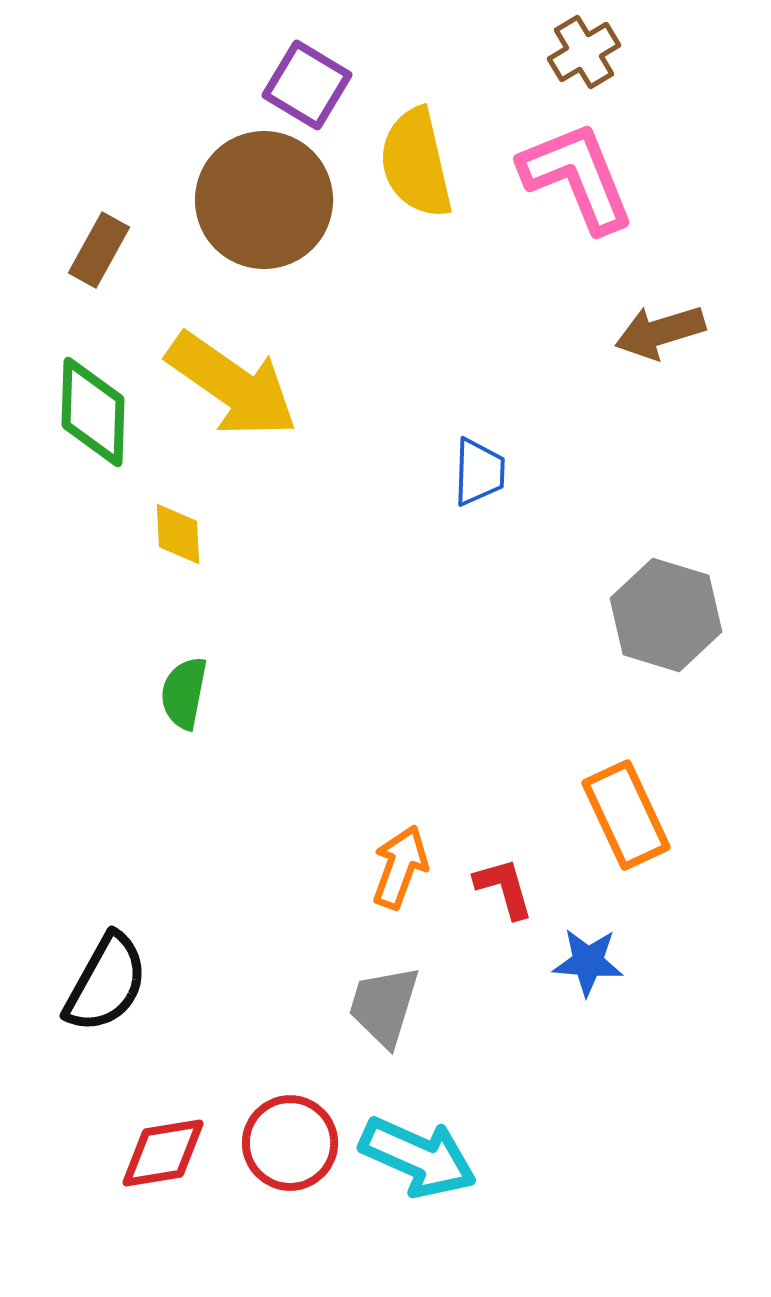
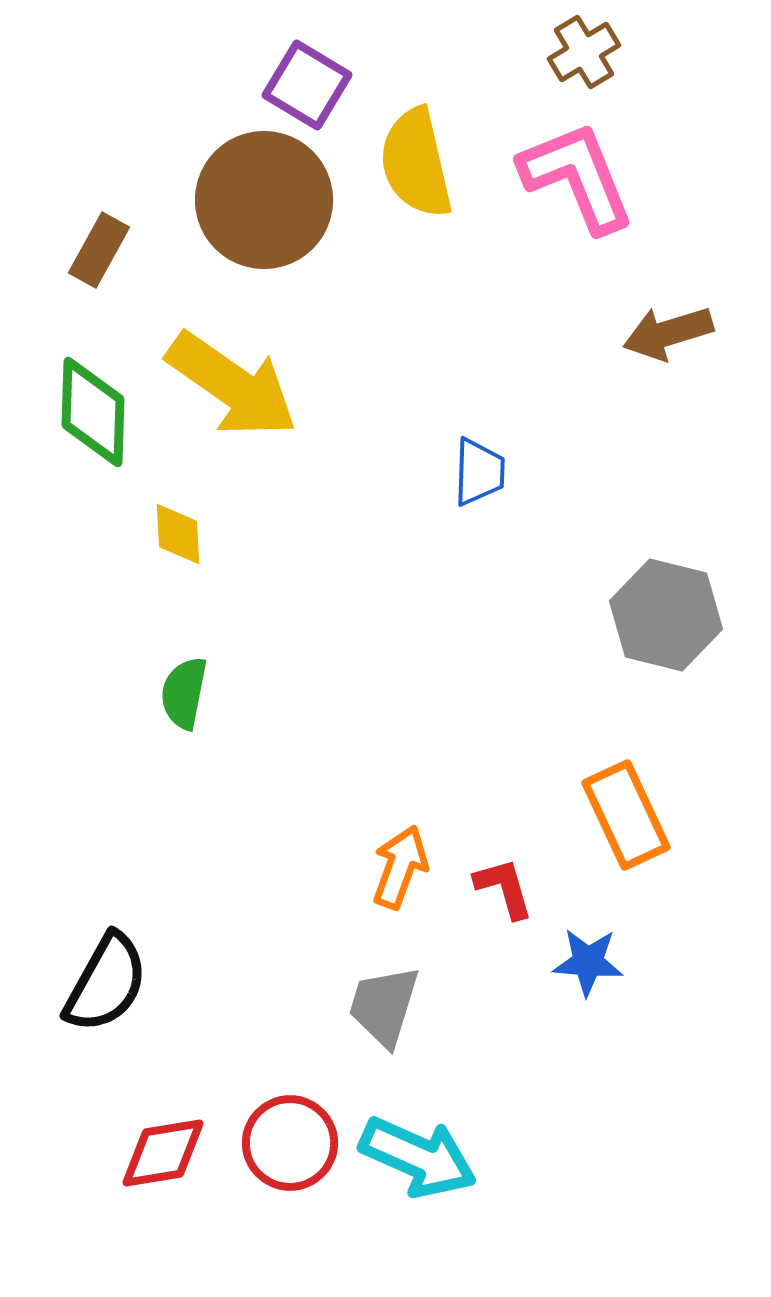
brown arrow: moved 8 px right, 1 px down
gray hexagon: rotated 3 degrees counterclockwise
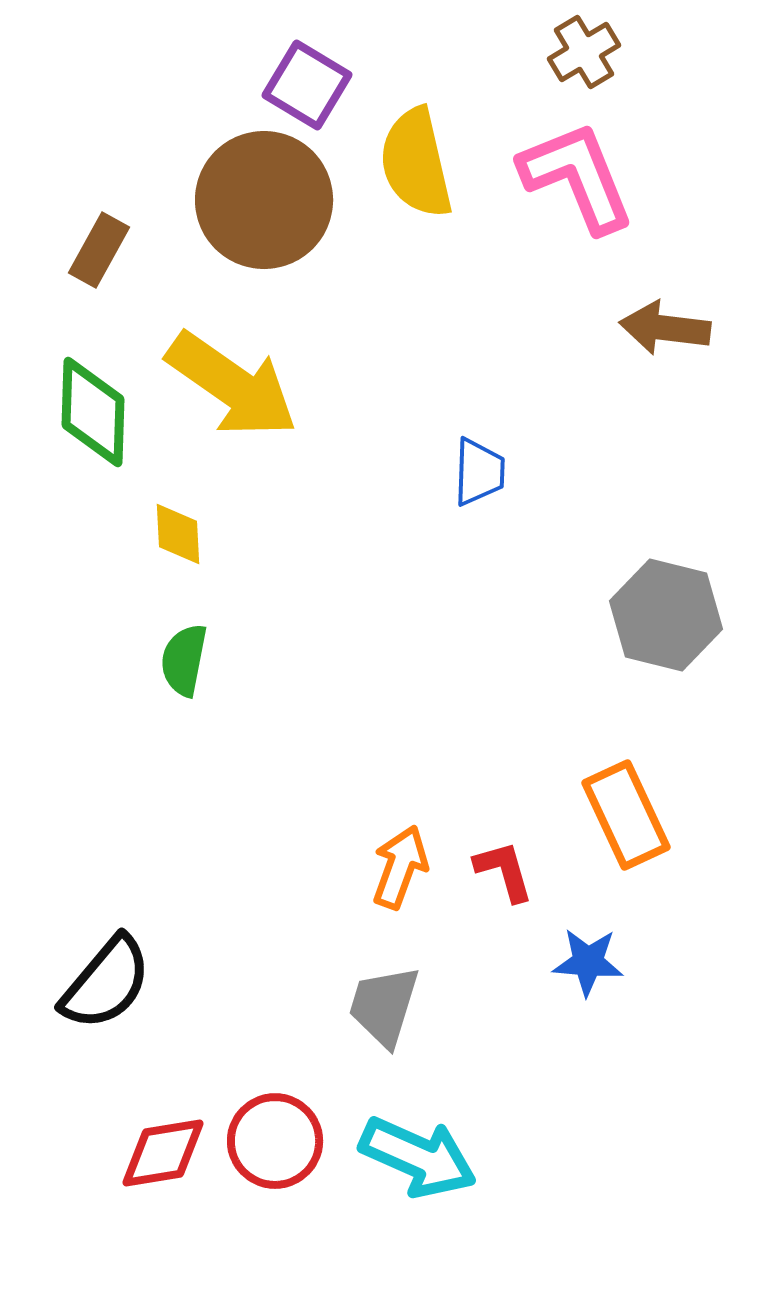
brown arrow: moved 3 px left, 5 px up; rotated 24 degrees clockwise
green semicircle: moved 33 px up
red L-shape: moved 17 px up
black semicircle: rotated 11 degrees clockwise
red circle: moved 15 px left, 2 px up
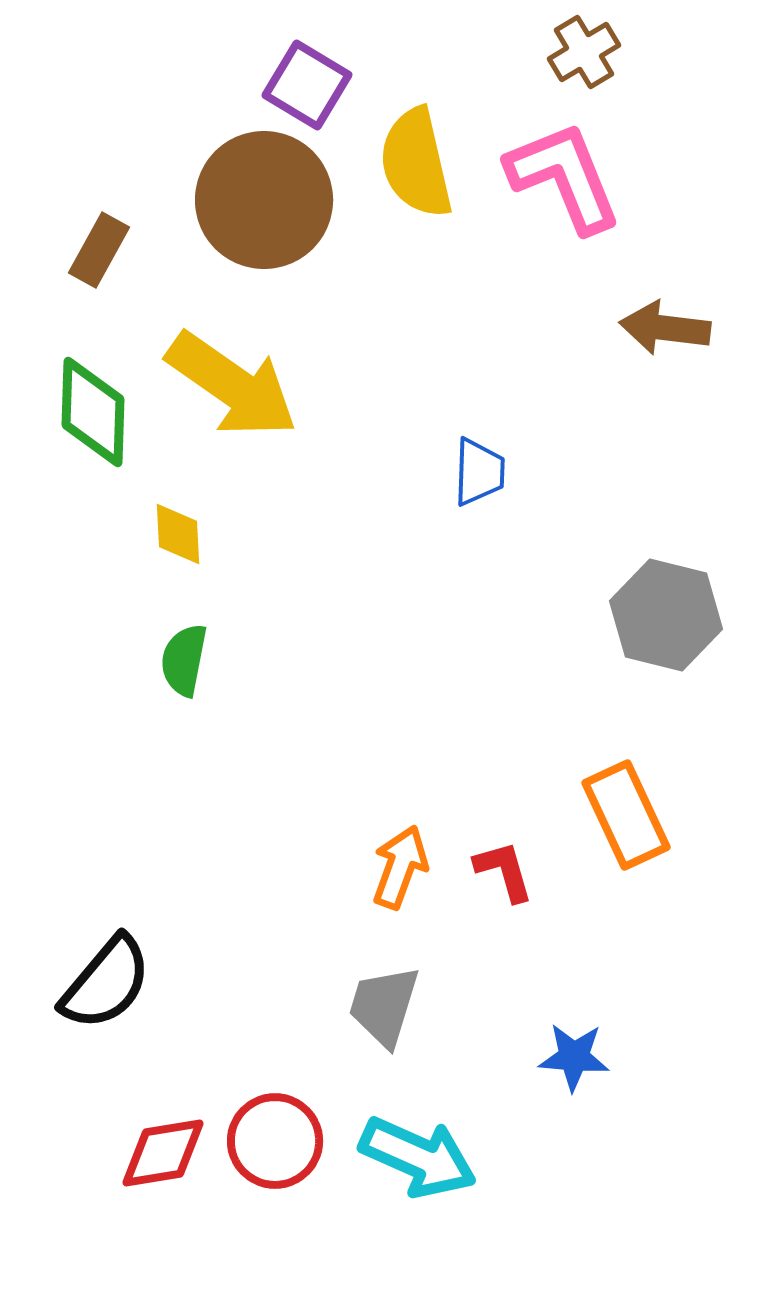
pink L-shape: moved 13 px left
blue star: moved 14 px left, 95 px down
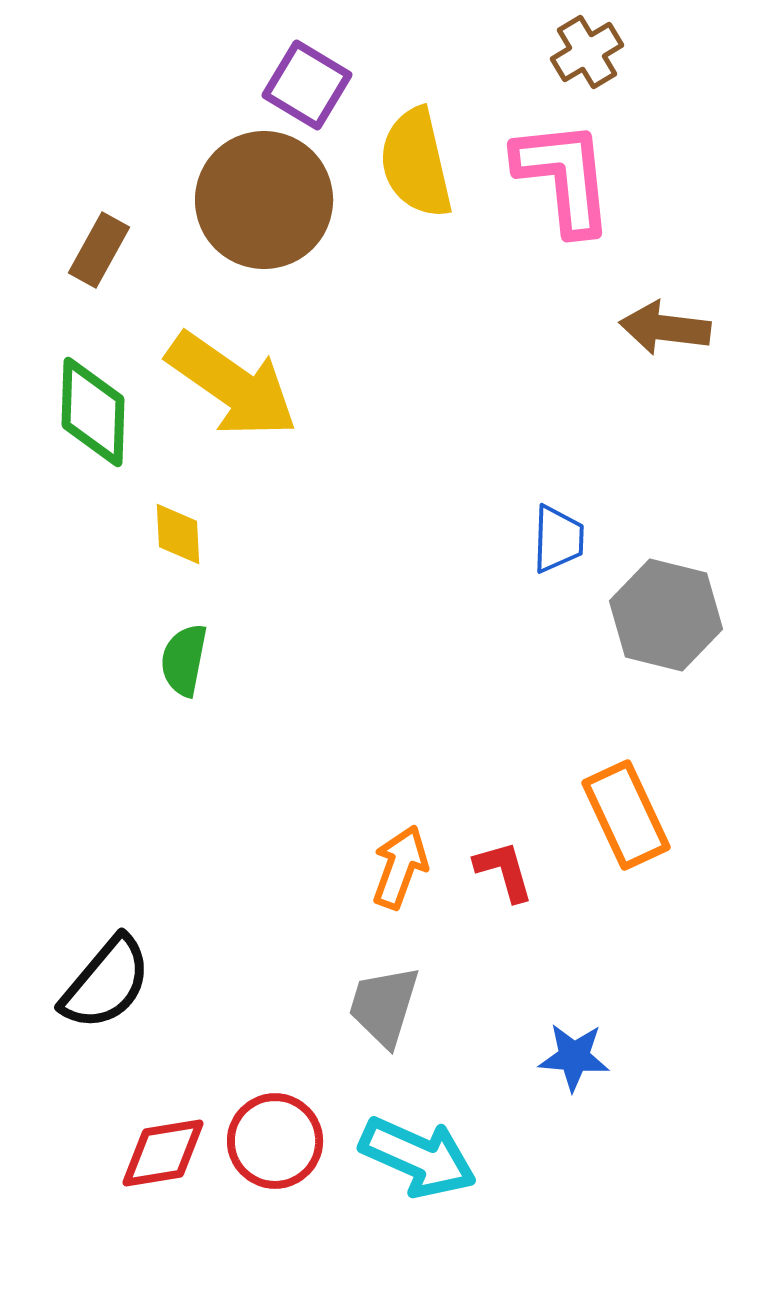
brown cross: moved 3 px right
pink L-shape: rotated 16 degrees clockwise
blue trapezoid: moved 79 px right, 67 px down
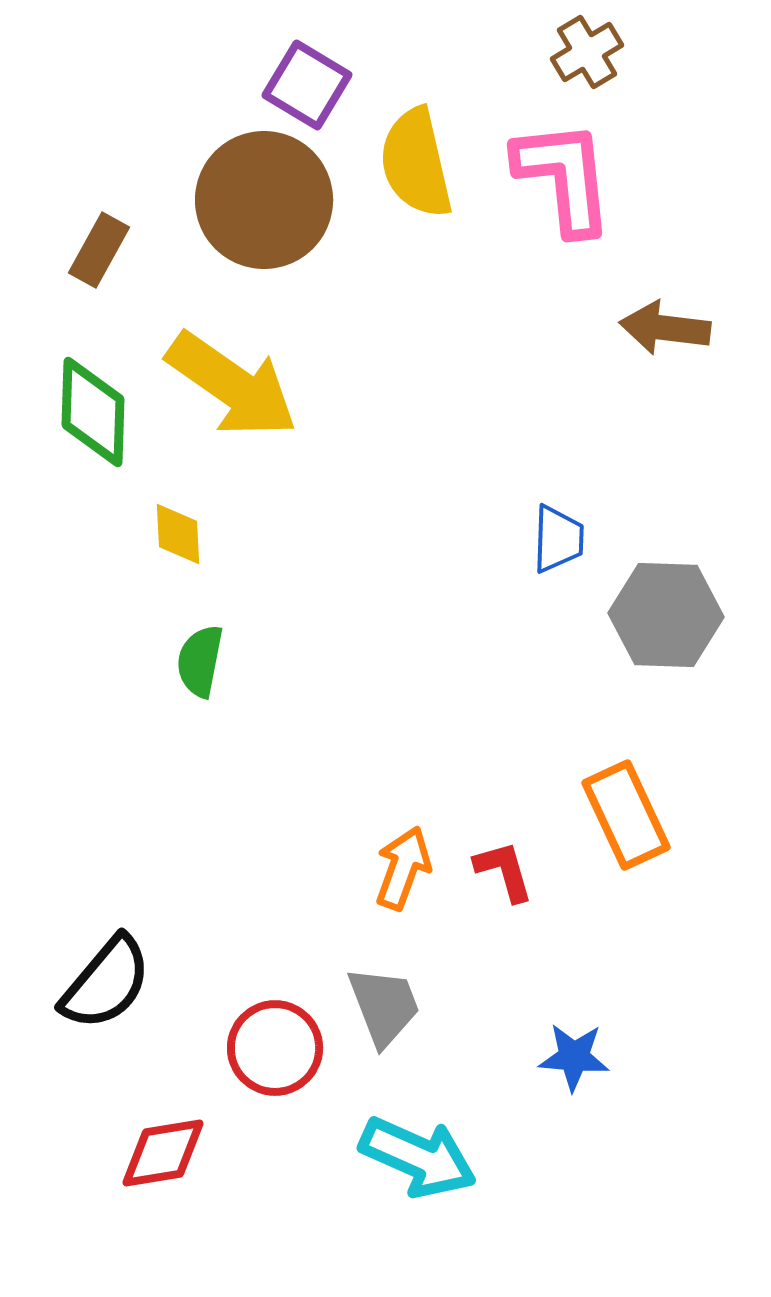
gray hexagon: rotated 12 degrees counterclockwise
green semicircle: moved 16 px right, 1 px down
orange arrow: moved 3 px right, 1 px down
gray trapezoid: rotated 142 degrees clockwise
red circle: moved 93 px up
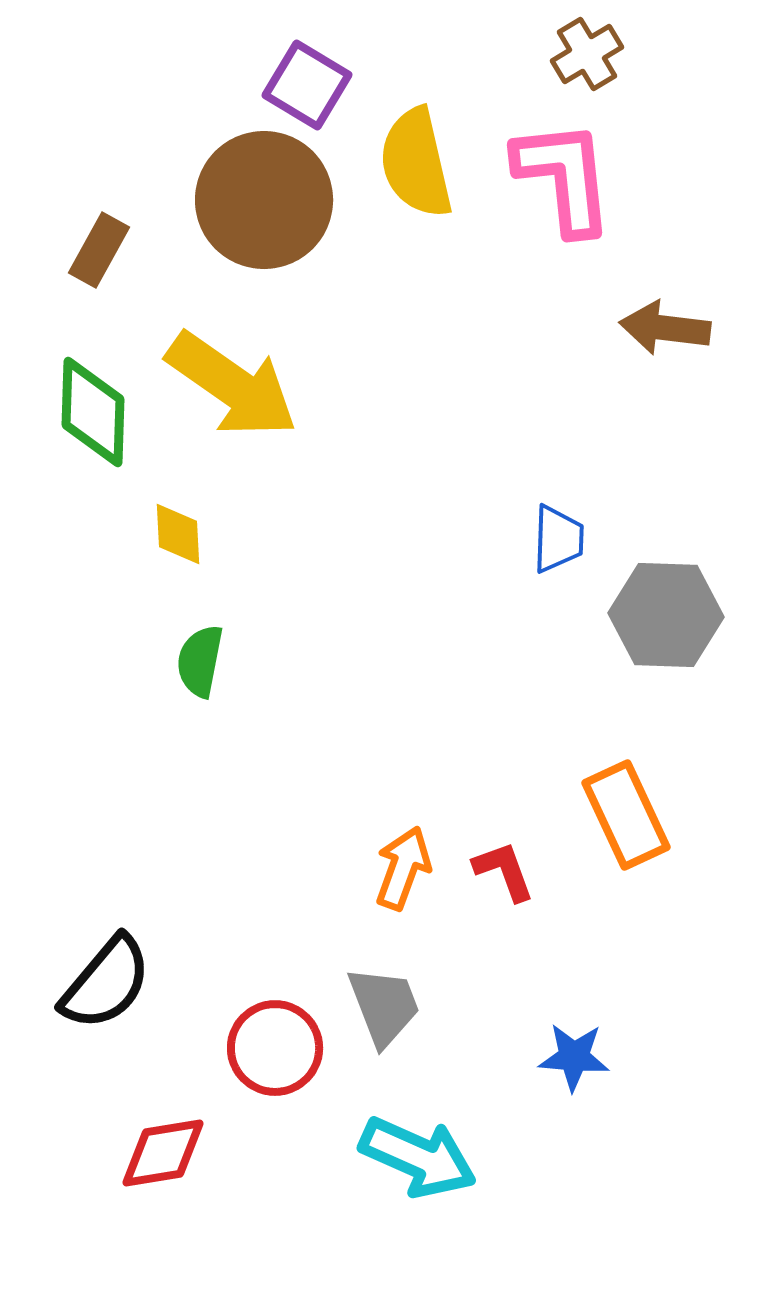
brown cross: moved 2 px down
red L-shape: rotated 4 degrees counterclockwise
